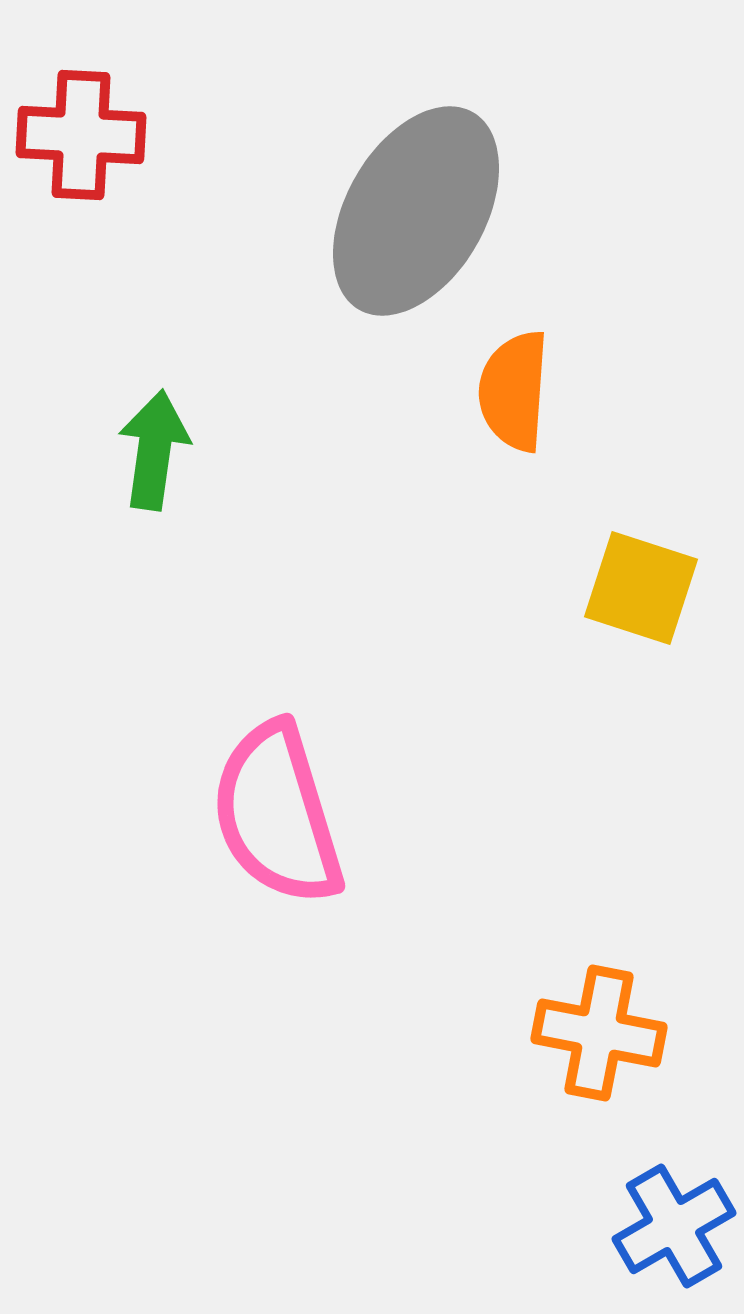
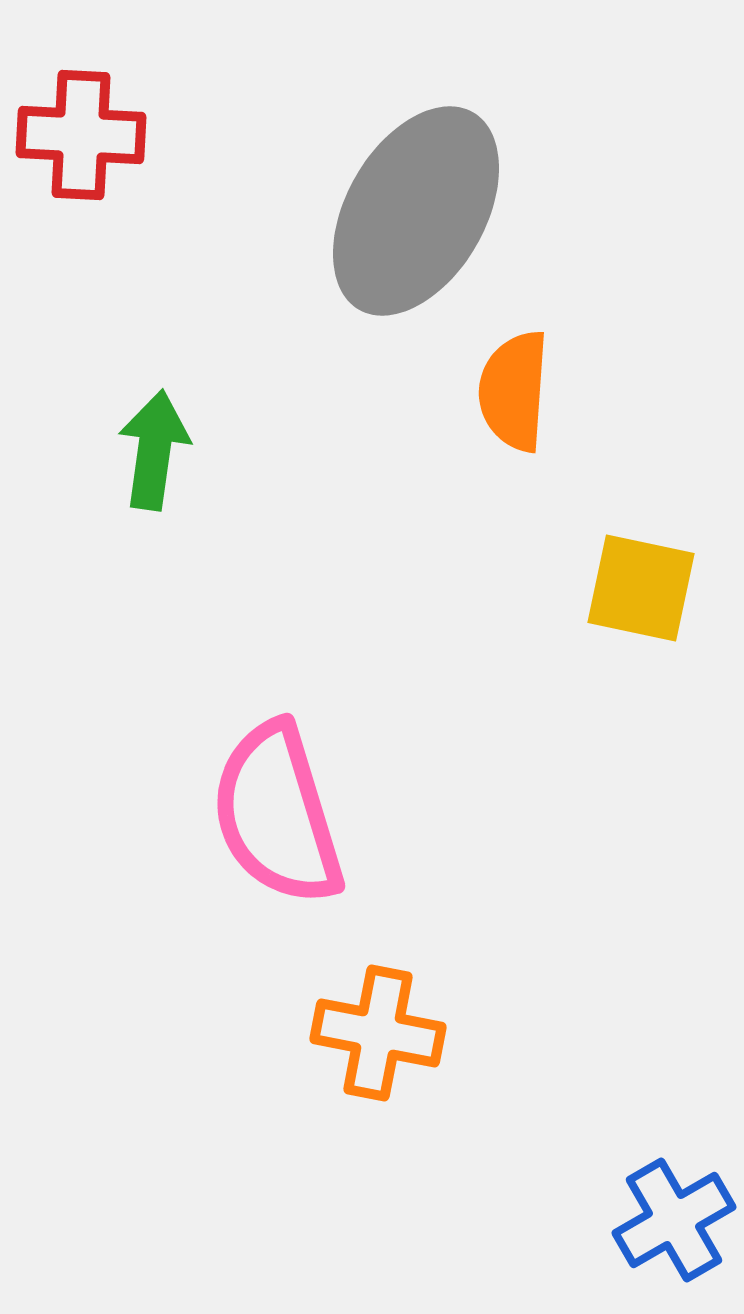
yellow square: rotated 6 degrees counterclockwise
orange cross: moved 221 px left
blue cross: moved 6 px up
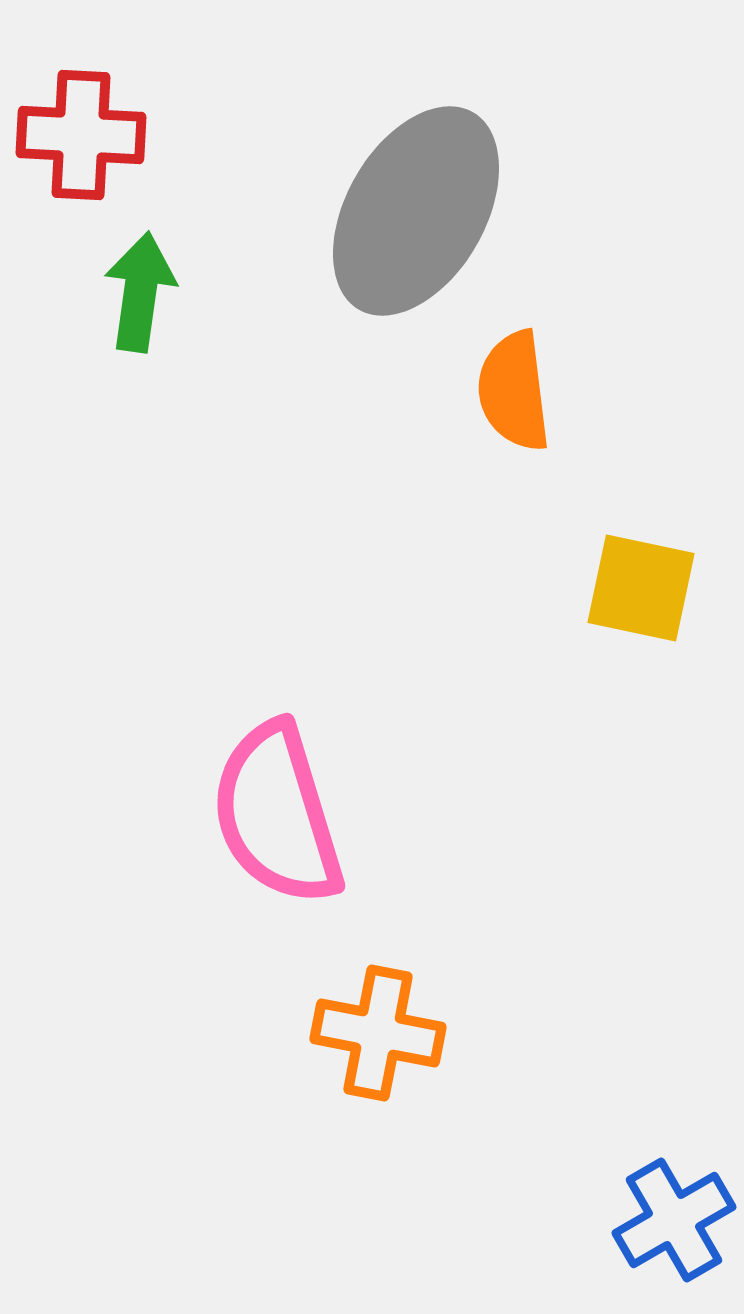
orange semicircle: rotated 11 degrees counterclockwise
green arrow: moved 14 px left, 158 px up
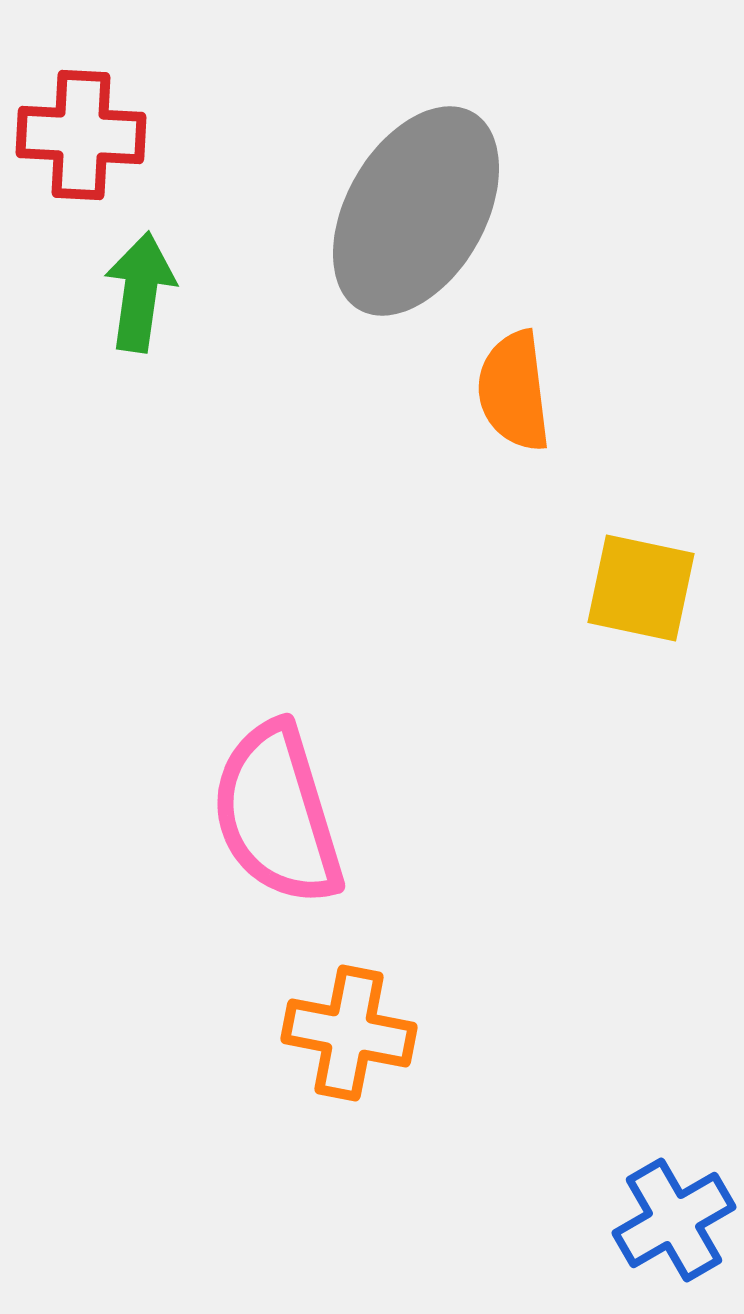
orange cross: moved 29 px left
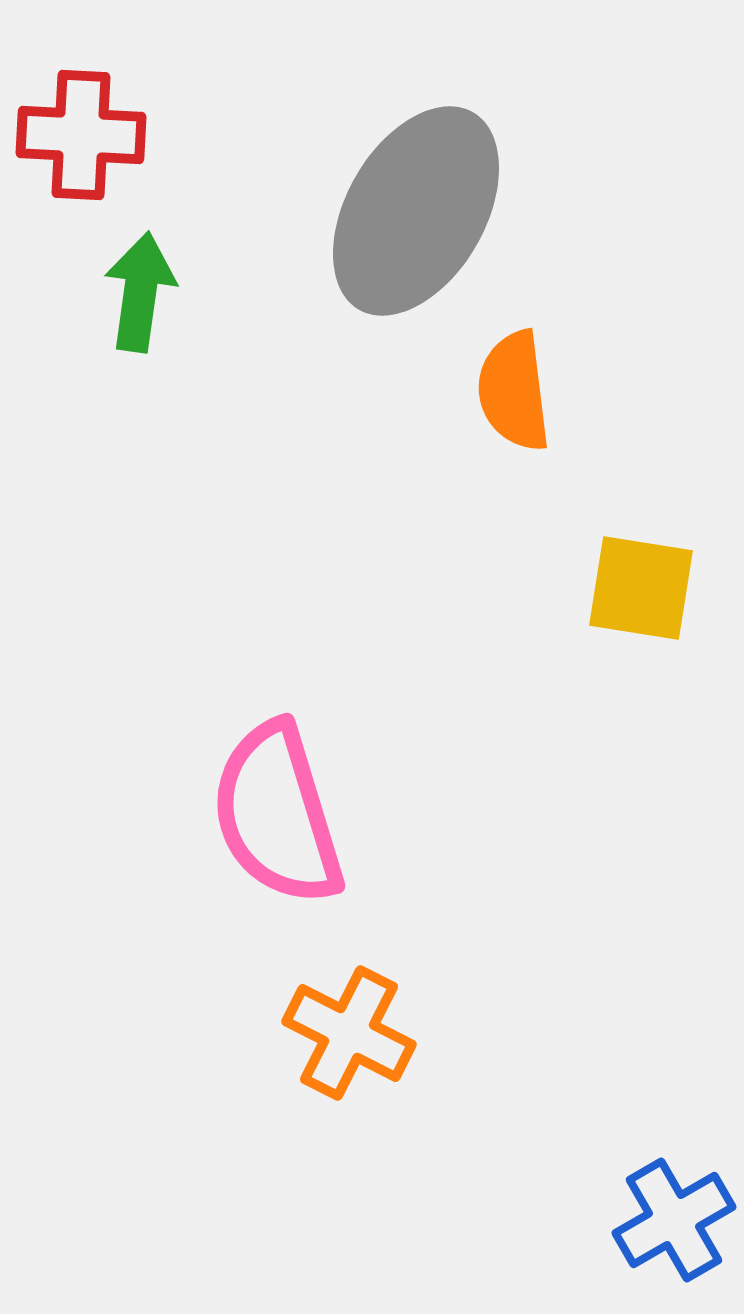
yellow square: rotated 3 degrees counterclockwise
orange cross: rotated 16 degrees clockwise
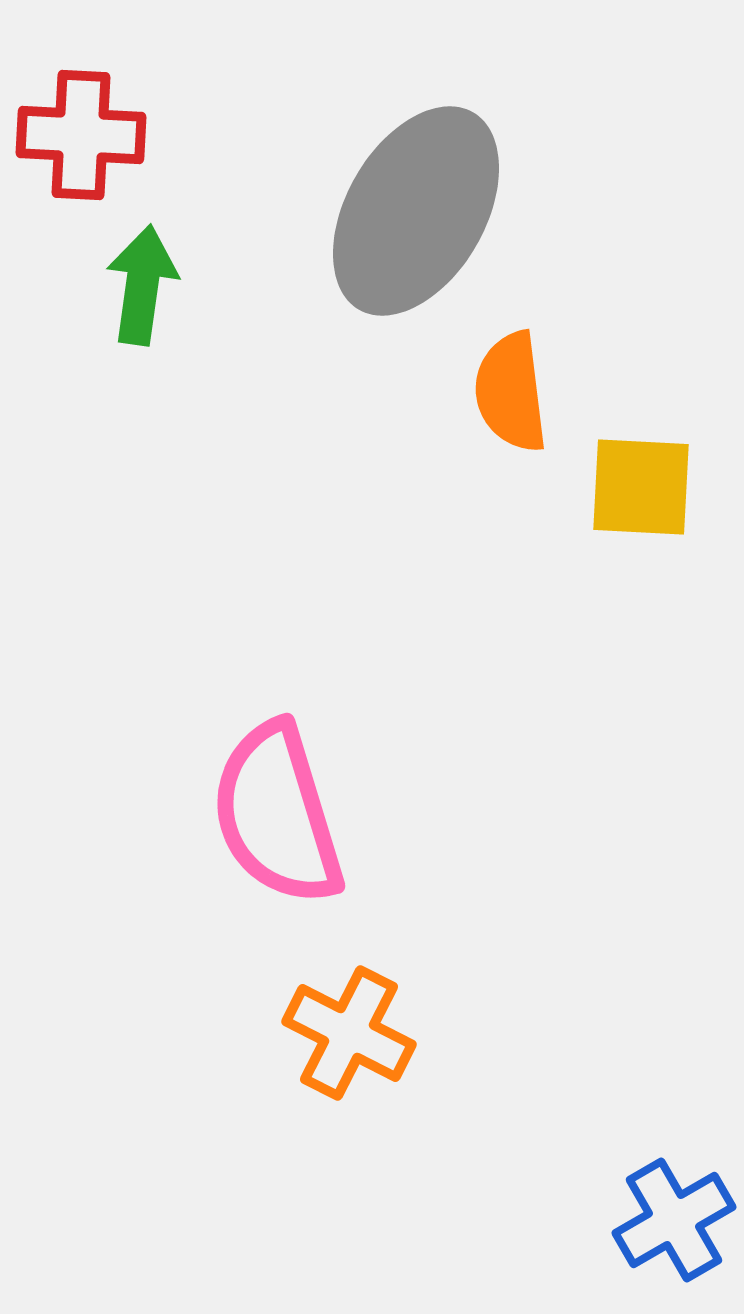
green arrow: moved 2 px right, 7 px up
orange semicircle: moved 3 px left, 1 px down
yellow square: moved 101 px up; rotated 6 degrees counterclockwise
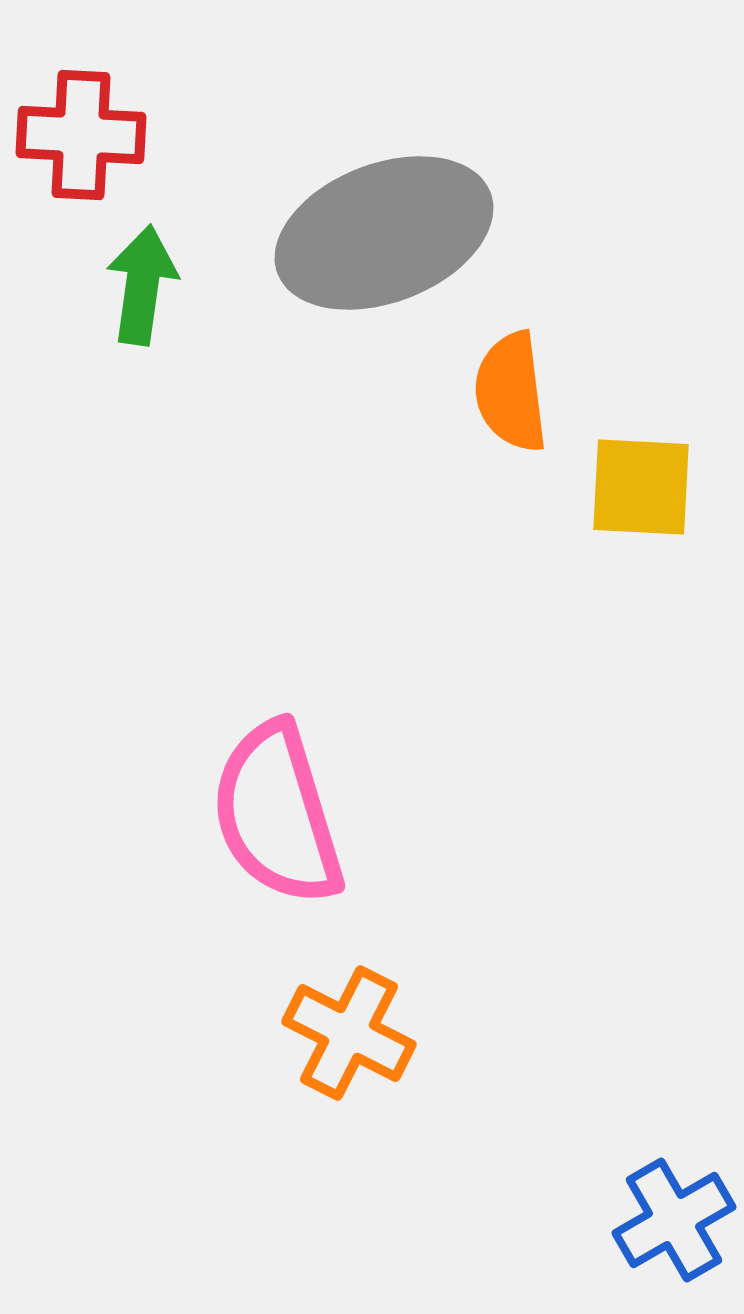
gray ellipse: moved 32 px left, 22 px down; rotated 39 degrees clockwise
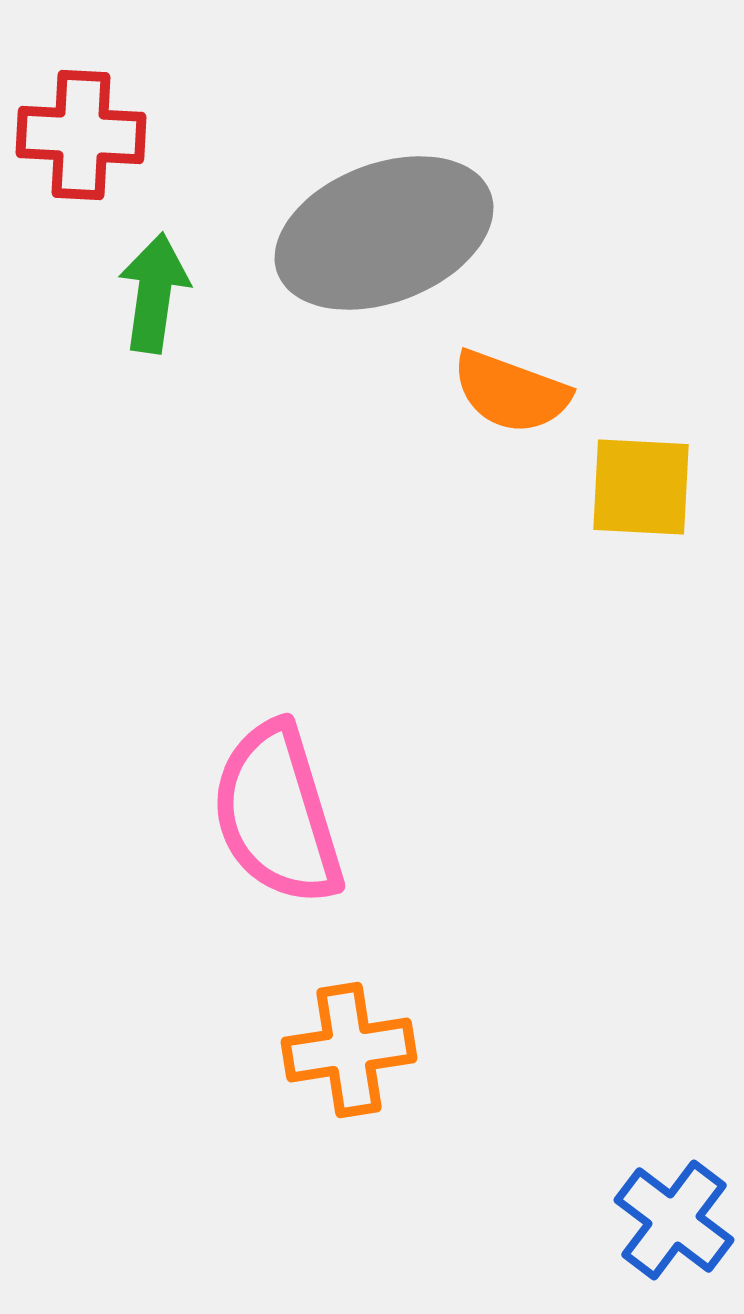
green arrow: moved 12 px right, 8 px down
orange semicircle: rotated 63 degrees counterclockwise
orange cross: moved 17 px down; rotated 36 degrees counterclockwise
blue cross: rotated 23 degrees counterclockwise
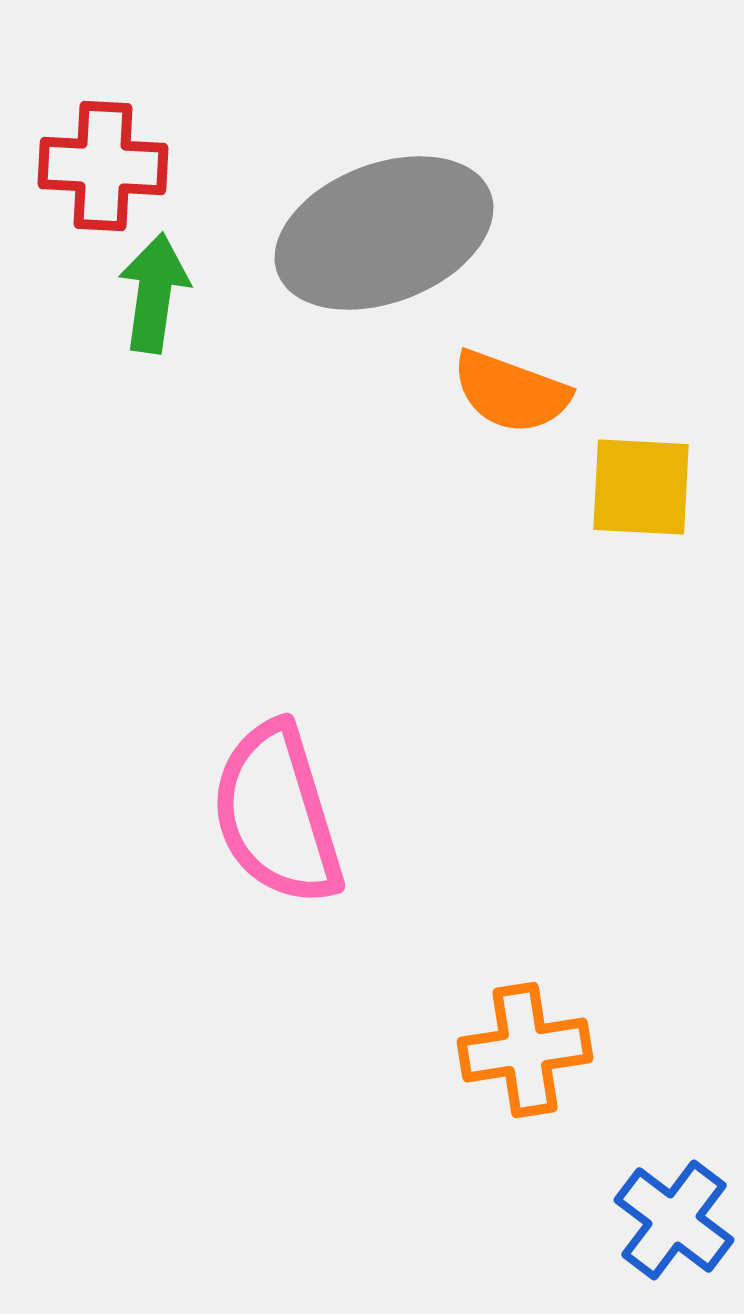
red cross: moved 22 px right, 31 px down
orange cross: moved 176 px right
